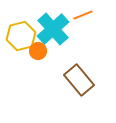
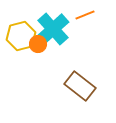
orange line: moved 2 px right
orange circle: moved 7 px up
brown rectangle: moved 1 px right, 6 px down; rotated 12 degrees counterclockwise
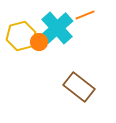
cyan cross: moved 4 px right, 1 px up
orange circle: moved 1 px right, 2 px up
brown rectangle: moved 1 px left, 1 px down
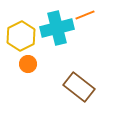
cyan cross: rotated 28 degrees clockwise
yellow hexagon: rotated 12 degrees counterclockwise
orange circle: moved 11 px left, 22 px down
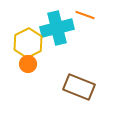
orange line: rotated 42 degrees clockwise
yellow hexagon: moved 7 px right, 7 px down
brown rectangle: rotated 16 degrees counterclockwise
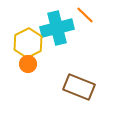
orange line: rotated 24 degrees clockwise
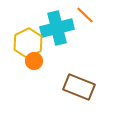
orange circle: moved 6 px right, 3 px up
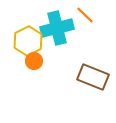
yellow hexagon: moved 2 px up
brown rectangle: moved 14 px right, 10 px up
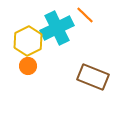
cyan cross: rotated 12 degrees counterclockwise
orange circle: moved 6 px left, 5 px down
